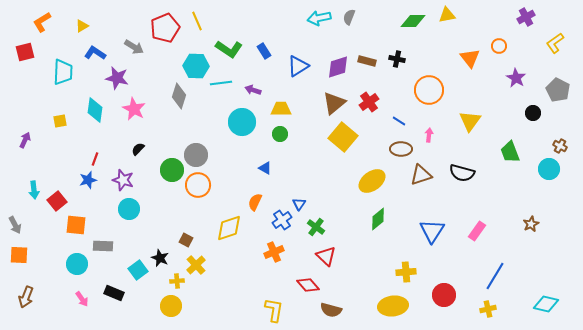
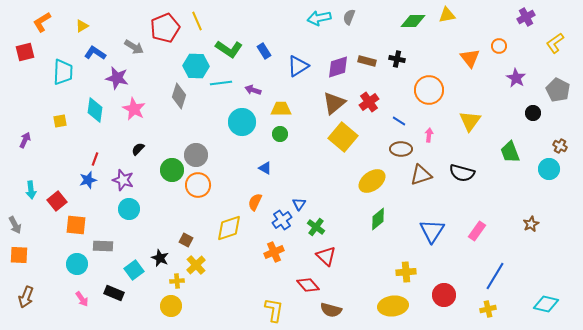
cyan arrow at (34, 190): moved 3 px left
cyan square at (138, 270): moved 4 px left
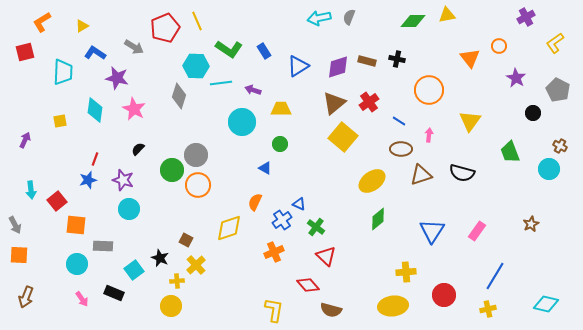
green circle at (280, 134): moved 10 px down
blue triangle at (299, 204): rotated 40 degrees counterclockwise
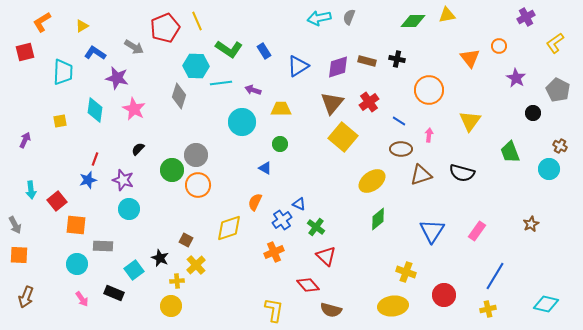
brown triangle at (334, 103): moved 2 px left; rotated 10 degrees counterclockwise
yellow cross at (406, 272): rotated 24 degrees clockwise
